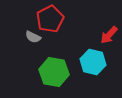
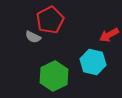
red pentagon: moved 1 px down
red arrow: rotated 18 degrees clockwise
green hexagon: moved 4 px down; rotated 24 degrees clockwise
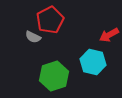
green hexagon: rotated 8 degrees clockwise
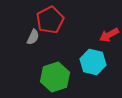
gray semicircle: rotated 91 degrees counterclockwise
green hexagon: moved 1 px right, 1 px down
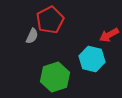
gray semicircle: moved 1 px left, 1 px up
cyan hexagon: moved 1 px left, 3 px up
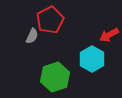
cyan hexagon: rotated 15 degrees clockwise
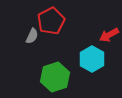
red pentagon: moved 1 px right, 1 px down
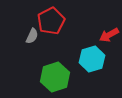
cyan hexagon: rotated 15 degrees clockwise
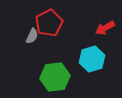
red pentagon: moved 2 px left, 2 px down
red arrow: moved 4 px left, 7 px up
green hexagon: rotated 12 degrees clockwise
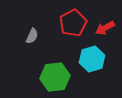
red pentagon: moved 24 px right
